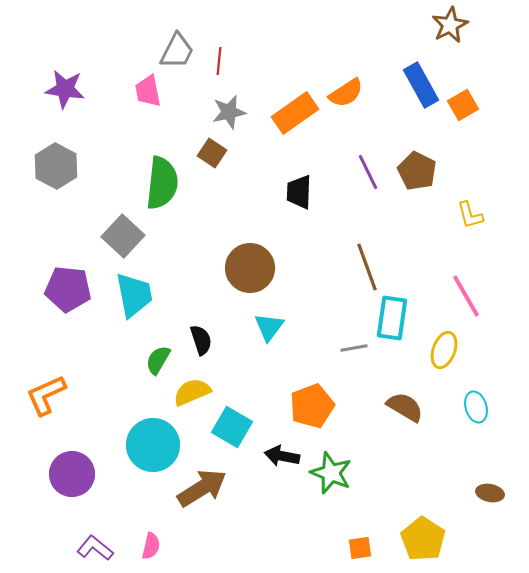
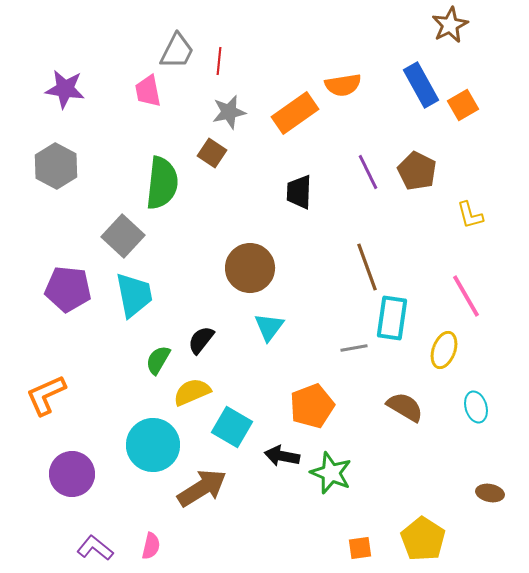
orange semicircle at (346, 93): moved 3 px left, 8 px up; rotated 24 degrees clockwise
black semicircle at (201, 340): rotated 124 degrees counterclockwise
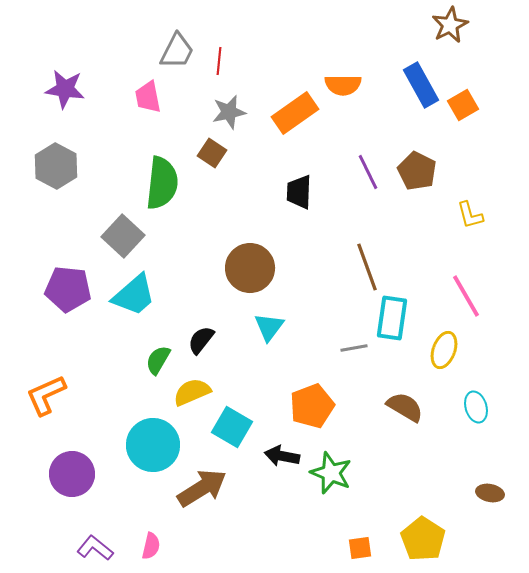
orange semicircle at (343, 85): rotated 9 degrees clockwise
pink trapezoid at (148, 91): moved 6 px down
cyan trapezoid at (134, 295): rotated 60 degrees clockwise
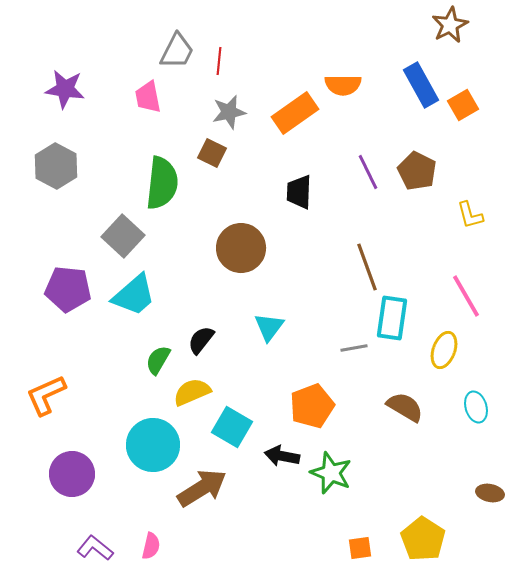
brown square at (212, 153): rotated 8 degrees counterclockwise
brown circle at (250, 268): moved 9 px left, 20 px up
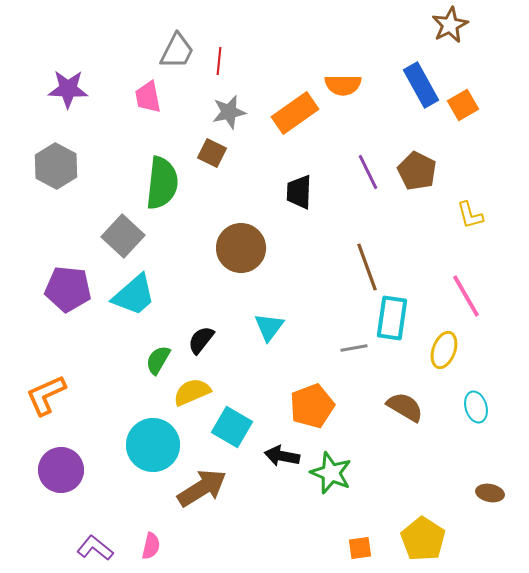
purple star at (65, 89): moved 3 px right; rotated 6 degrees counterclockwise
purple circle at (72, 474): moved 11 px left, 4 px up
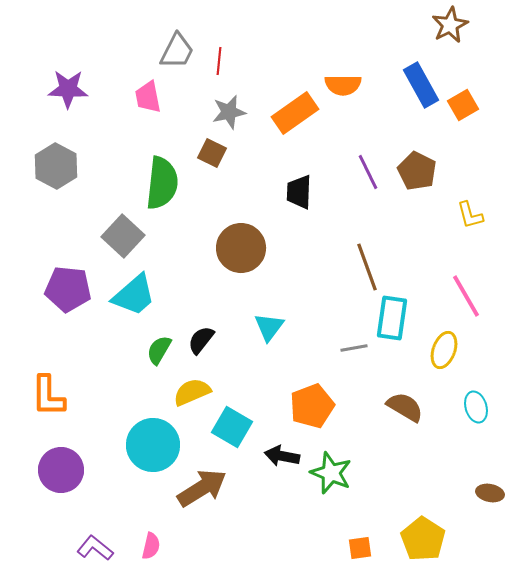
green semicircle at (158, 360): moved 1 px right, 10 px up
orange L-shape at (46, 395): moved 2 px right, 1 px down; rotated 66 degrees counterclockwise
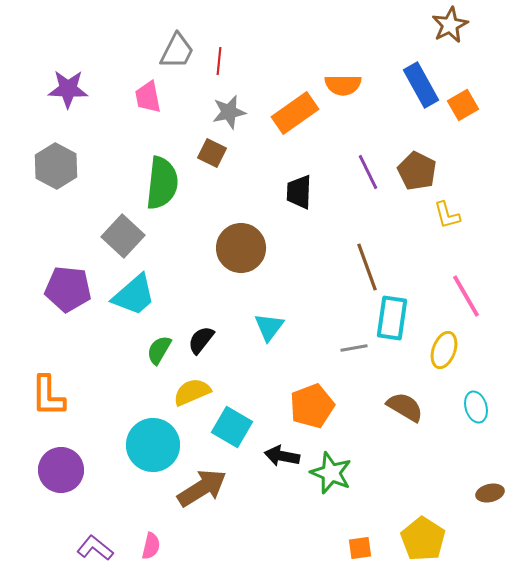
yellow L-shape at (470, 215): moved 23 px left
brown ellipse at (490, 493): rotated 24 degrees counterclockwise
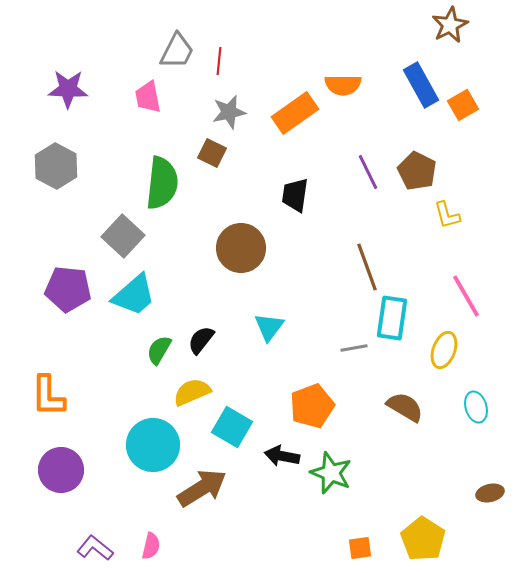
black trapezoid at (299, 192): moved 4 px left, 3 px down; rotated 6 degrees clockwise
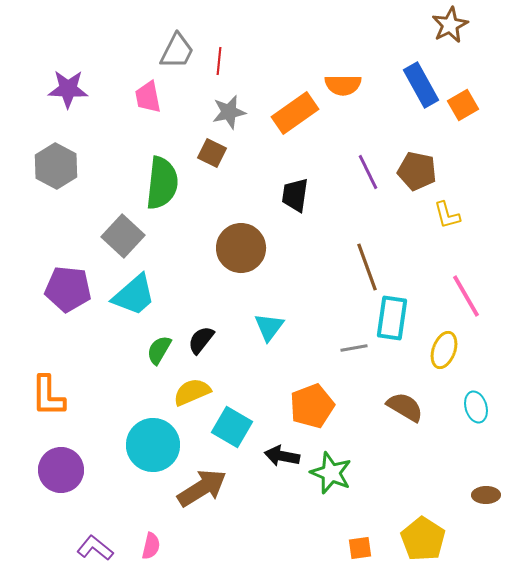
brown pentagon at (417, 171): rotated 15 degrees counterclockwise
brown ellipse at (490, 493): moved 4 px left, 2 px down; rotated 12 degrees clockwise
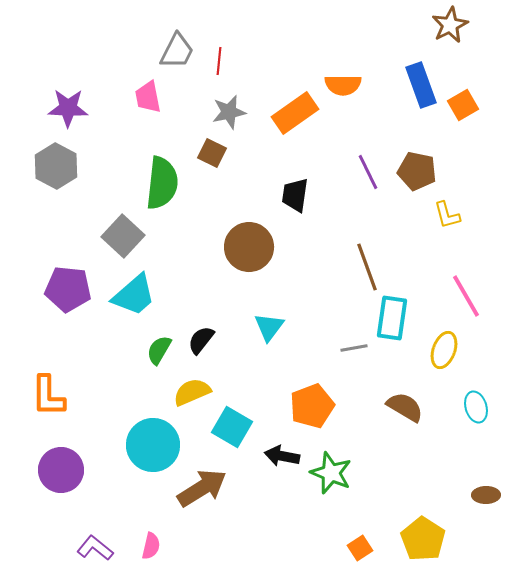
blue rectangle at (421, 85): rotated 9 degrees clockwise
purple star at (68, 89): moved 19 px down
brown circle at (241, 248): moved 8 px right, 1 px up
orange square at (360, 548): rotated 25 degrees counterclockwise
